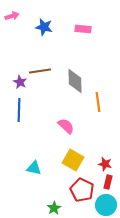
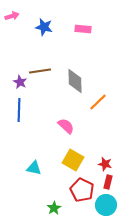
orange line: rotated 54 degrees clockwise
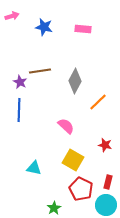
gray diamond: rotated 30 degrees clockwise
red star: moved 19 px up
red pentagon: moved 1 px left, 1 px up
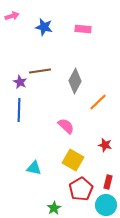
red pentagon: rotated 15 degrees clockwise
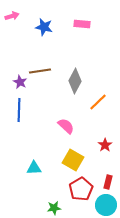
pink rectangle: moved 1 px left, 5 px up
red star: rotated 24 degrees clockwise
cyan triangle: rotated 14 degrees counterclockwise
green star: rotated 24 degrees clockwise
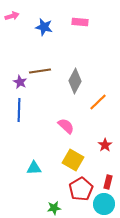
pink rectangle: moved 2 px left, 2 px up
cyan circle: moved 2 px left, 1 px up
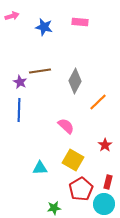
cyan triangle: moved 6 px right
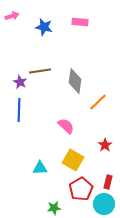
gray diamond: rotated 20 degrees counterclockwise
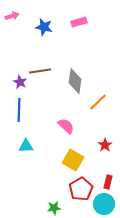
pink rectangle: moved 1 px left; rotated 21 degrees counterclockwise
cyan triangle: moved 14 px left, 22 px up
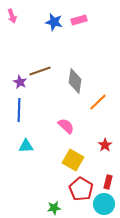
pink arrow: rotated 88 degrees clockwise
pink rectangle: moved 2 px up
blue star: moved 10 px right, 5 px up
brown line: rotated 10 degrees counterclockwise
red pentagon: rotated 10 degrees counterclockwise
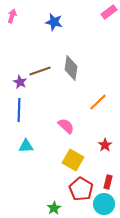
pink arrow: rotated 144 degrees counterclockwise
pink rectangle: moved 30 px right, 8 px up; rotated 21 degrees counterclockwise
gray diamond: moved 4 px left, 13 px up
green star: rotated 24 degrees counterclockwise
